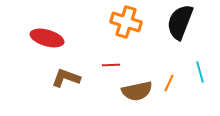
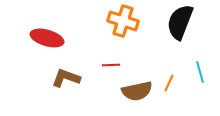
orange cross: moved 3 px left, 1 px up
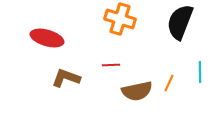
orange cross: moved 3 px left, 2 px up
cyan line: rotated 15 degrees clockwise
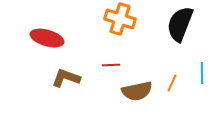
black semicircle: moved 2 px down
cyan line: moved 2 px right, 1 px down
orange line: moved 3 px right
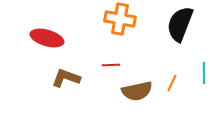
orange cross: rotated 8 degrees counterclockwise
cyan line: moved 2 px right
